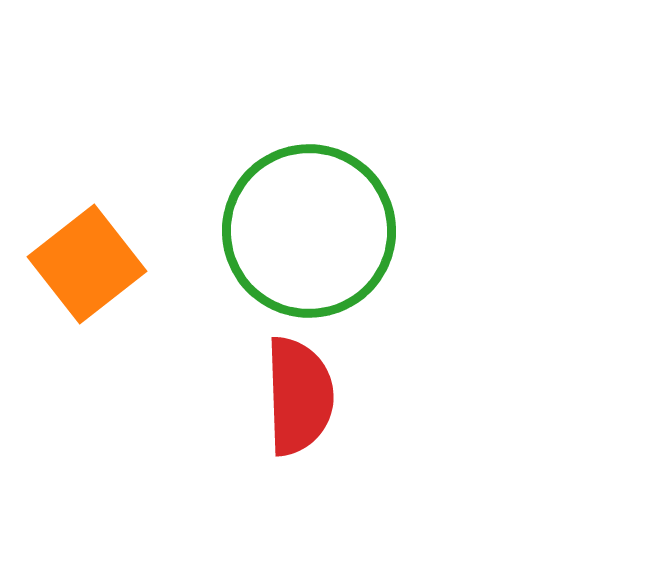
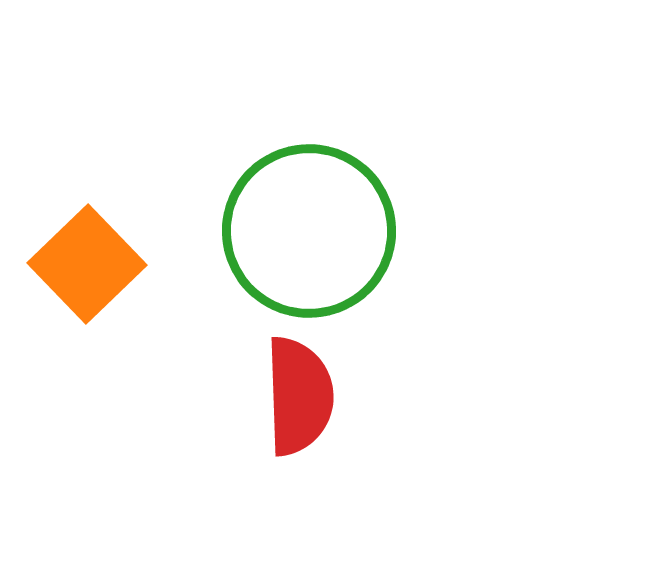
orange square: rotated 6 degrees counterclockwise
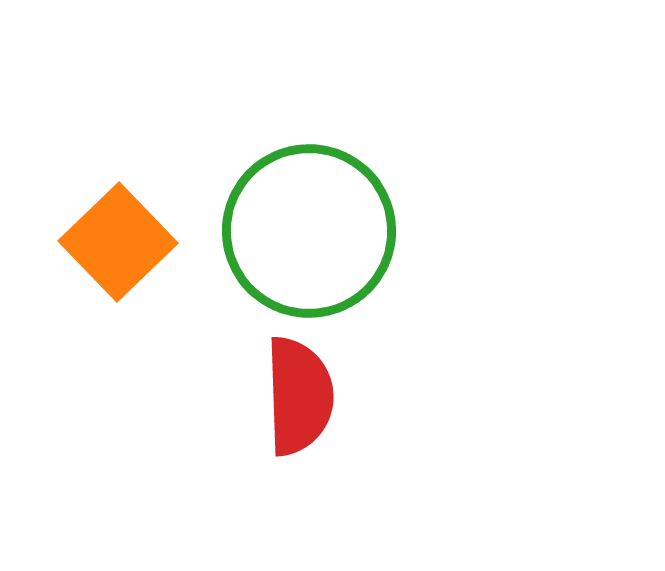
orange square: moved 31 px right, 22 px up
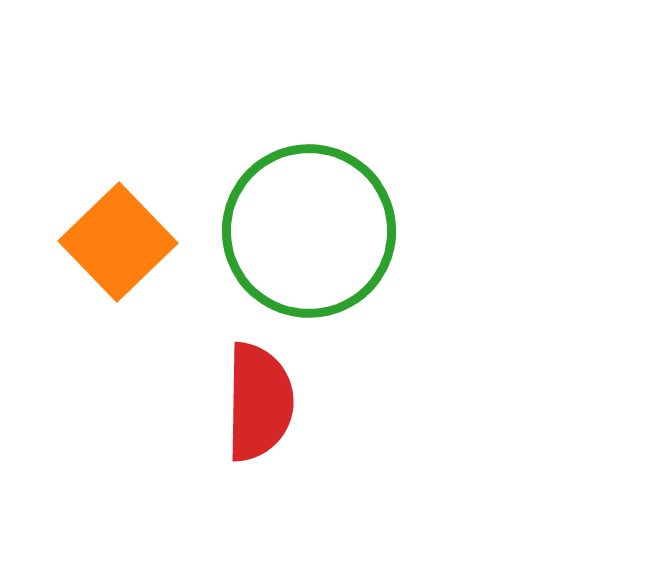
red semicircle: moved 40 px left, 6 px down; rotated 3 degrees clockwise
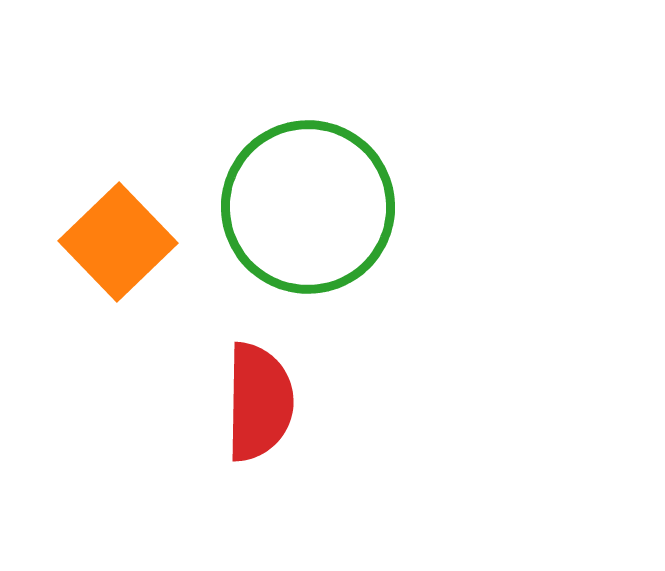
green circle: moved 1 px left, 24 px up
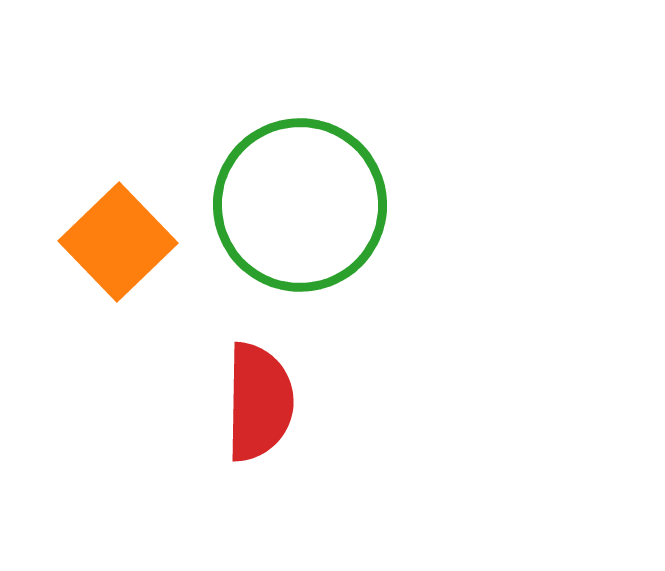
green circle: moved 8 px left, 2 px up
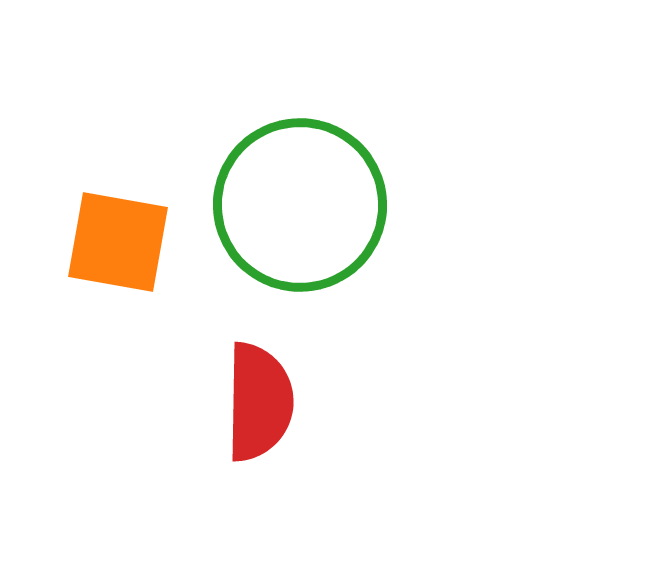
orange square: rotated 36 degrees counterclockwise
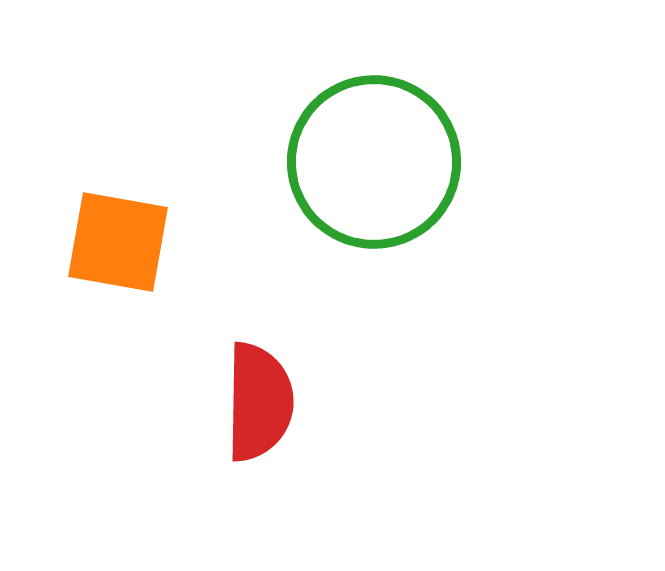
green circle: moved 74 px right, 43 px up
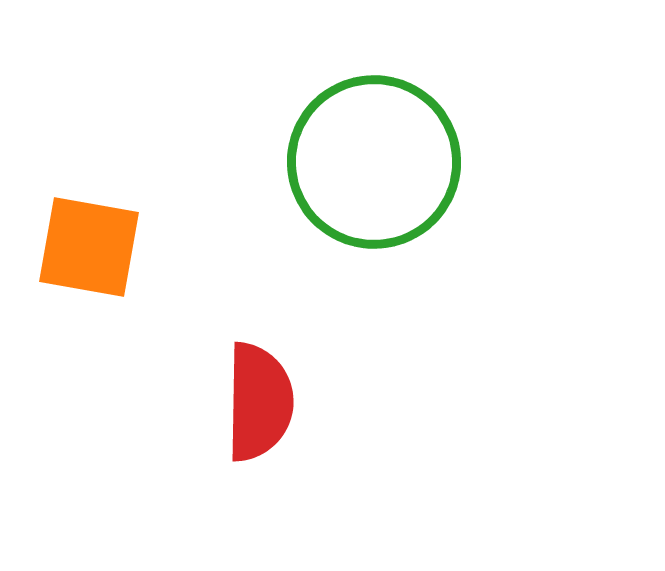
orange square: moved 29 px left, 5 px down
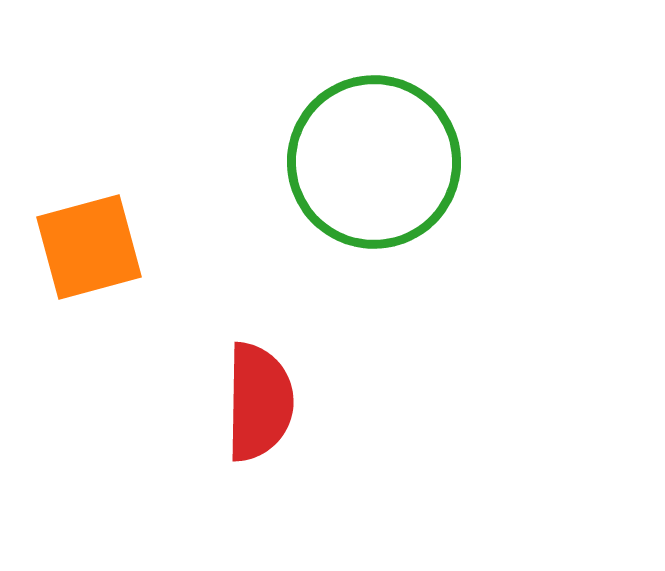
orange square: rotated 25 degrees counterclockwise
